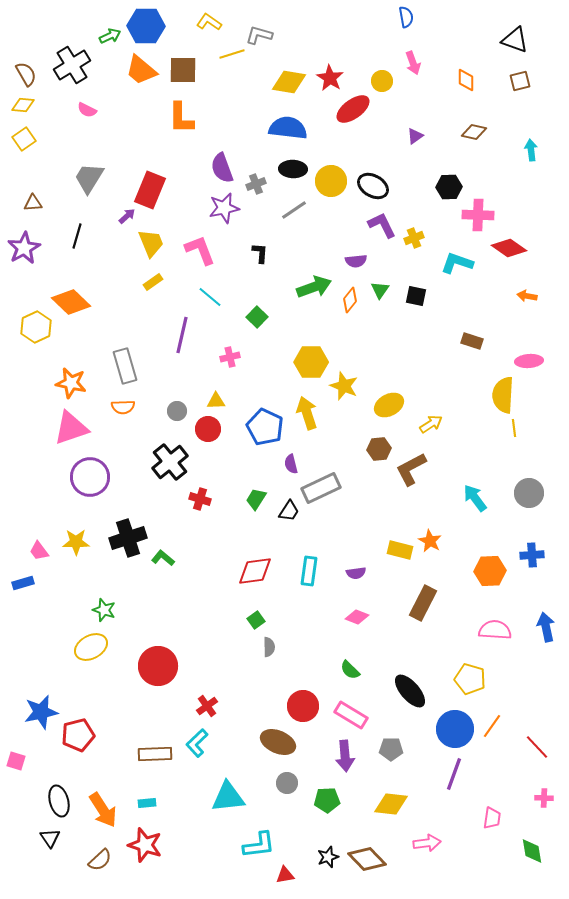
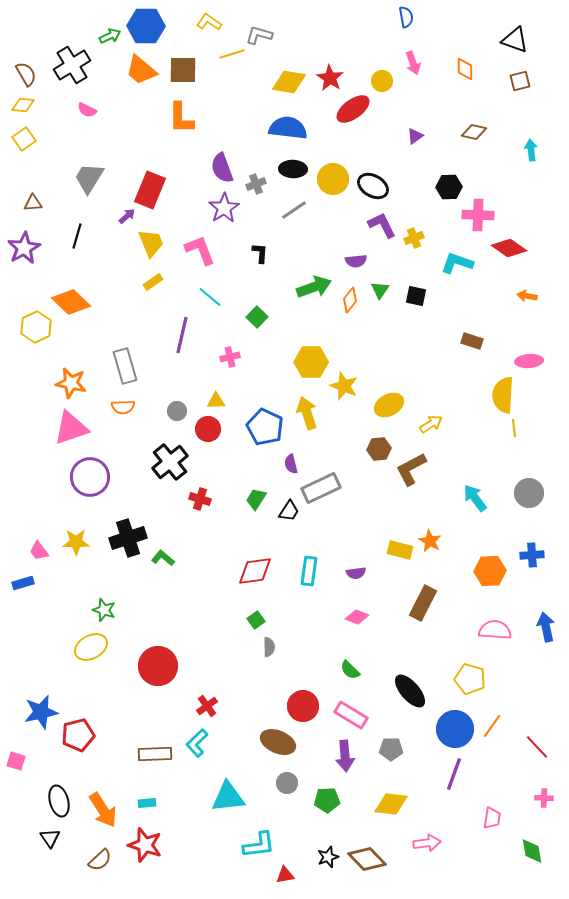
orange diamond at (466, 80): moved 1 px left, 11 px up
yellow circle at (331, 181): moved 2 px right, 2 px up
purple star at (224, 208): rotated 20 degrees counterclockwise
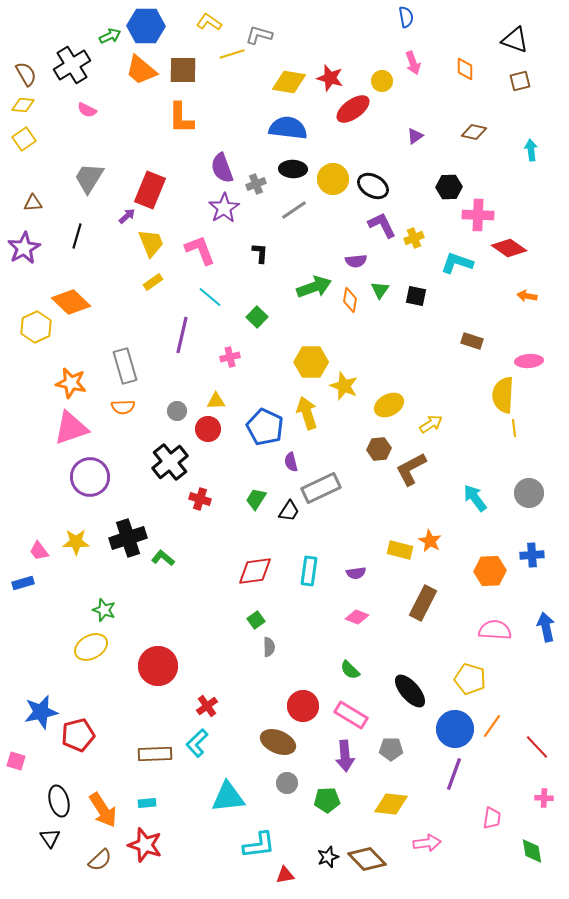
red star at (330, 78): rotated 16 degrees counterclockwise
orange diamond at (350, 300): rotated 30 degrees counterclockwise
purple semicircle at (291, 464): moved 2 px up
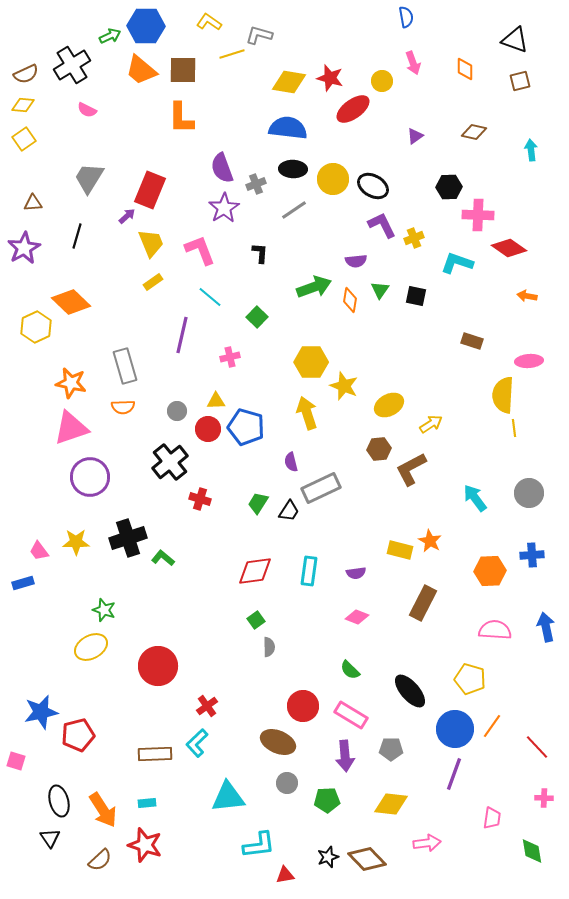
brown semicircle at (26, 74): rotated 95 degrees clockwise
blue pentagon at (265, 427): moved 19 px left; rotated 9 degrees counterclockwise
green trapezoid at (256, 499): moved 2 px right, 4 px down
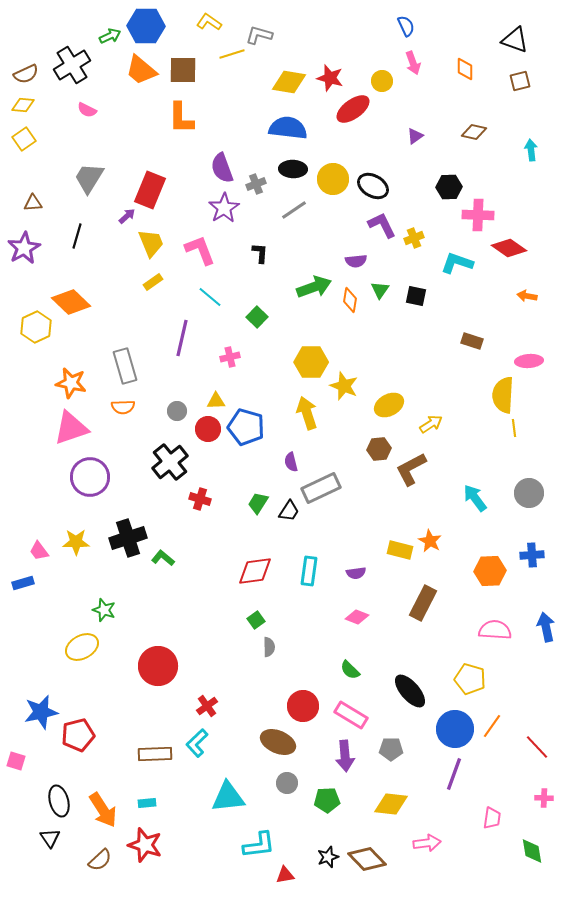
blue semicircle at (406, 17): moved 9 px down; rotated 15 degrees counterclockwise
purple line at (182, 335): moved 3 px down
yellow ellipse at (91, 647): moved 9 px left
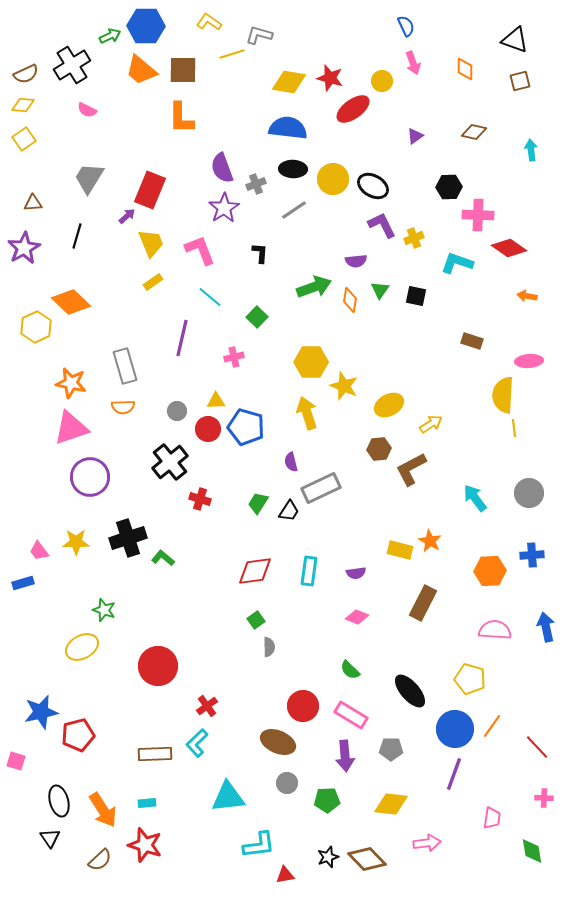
pink cross at (230, 357): moved 4 px right
